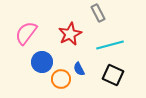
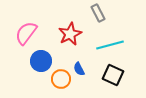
blue circle: moved 1 px left, 1 px up
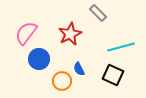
gray rectangle: rotated 18 degrees counterclockwise
cyan line: moved 11 px right, 2 px down
blue circle: moved 2 px left, 2 px up
orange circle: moved 1 px right, 2 px down
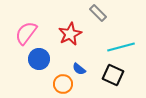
blue semicircle: rotated 24 degrees counterclockwise
orange circle: moved 1 px right, 3 px down
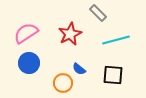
pink semicircle: rotated 20 degrees clockwise
cyan line: moved 5 px left, 7 px up
blue circle: moved 10 px left, 4 px down
black square: rotated 20 degrees counterclockwise
orange circle: moved 1 px up
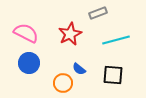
gray rectangle: rotated 66 degrees counterclockwise
pink semicircle: rotated 60 degrees clockwise
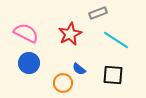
cyan line: rotated 48 degrees clockwise
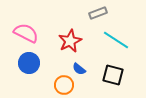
red star: moved 7 px down
black square: rotated 10 degrees clockwise
orange circle: moved 1 px right, 2 px down
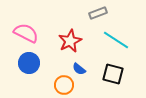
black square: moved 1 px up
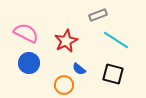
gray rectangle: moved 2 px down
red star: moved 4 px left
